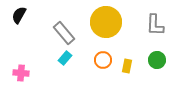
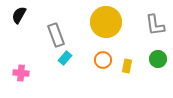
gray L-shape: rotated 10 degrees counterclockwise
gray rectangle: moved 8 px left, 2 px down; rotated 20 degrees clockwise
green circle: moved 1 px right, 1 px up
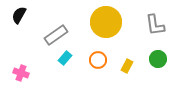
gray rectangle: rotated 75 degrees clockwise
orange circle: moved 5 px left
yellow rectangle: rotated 16 degrees clockwise
pink cross: rotated 14 degrees clockwise
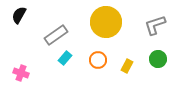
gray L-shape: rotated 80 degrees clockwise
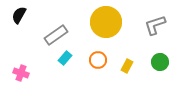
green circle: moved 2 px right, 3 px down
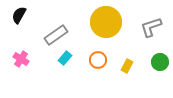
gray L-shape: moved 4 px left, 2 px down
pink cross: moved 14 px up; rotated 14 degrees clockwise
